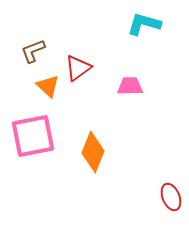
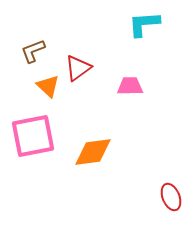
cyan L-shape: rotated 20 degrees counterclockwise
orange diamond: rotated 60 degrees clockwise
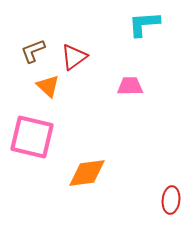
red triangle: moved 4 px left, 11 px up
pink square: moved 1 px left, 1 px down; rotated 24 degrees clockwise
orange diamond: moved 6 px left, 21 px down
red ellipse: moved 3 px down; rotated 28 degrees clockwise
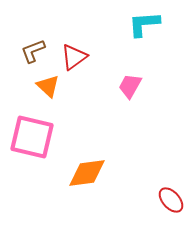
pink trapezoid: rotated 60 degrees counterclockwise
red ellipse: rotated 48 degrees counterclockwise
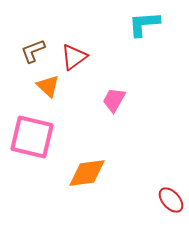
pink trapezoid: moved 16 px left, 14 px down
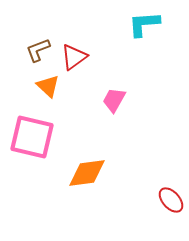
brown L-shape: moved 5 px right, 1 px up
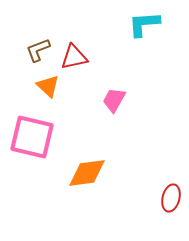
red triangle: rotated 24 degrees clockwise
red ellipse: moved 2 px up; rotated 56 degrees clockwise
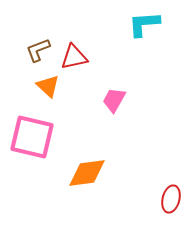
red ellipse: moved 1 px down
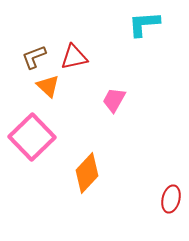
brown L-shape: moved 4 px left, 7 px down
pink square: rotated 33 degrees clockwise
orange diamond: rotated 39 degrees counterclockwise
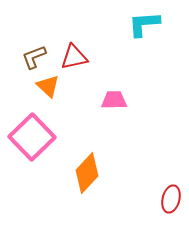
pink trapezoid: rotated 60 degrees clockwise
